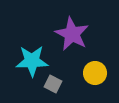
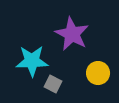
yellow circle: moved 3 px right
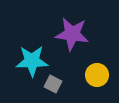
purple star: rotated 20 degrees counterclockwise
yellow circle: moved 1 px left, 2 px down
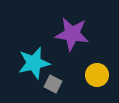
cyan star: moved 2 px right, 2 px down; rotated 12 degrees counterclockwise
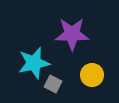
purple star: rotated 8 degrees counterclockwise
yellow circle: moved 5 px left
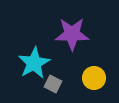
cyan star: rotated 16 degrees counterclockwise
yellow circle: moved 2 px right, 3 px down
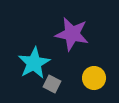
purple star: rotated 12 degrees clockwise
gray square: moved 1 px left
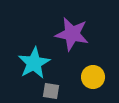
yellow circle: moved 1 px left, 1 px up
gray square: moved 1 px left, 7 px down; rotated 18 degrees counterclockwise
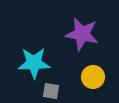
purple star: moved 10 px right
cyan star: rotated 28 degrees clockwise
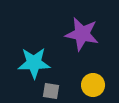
yellow circle: moved 8 px down
